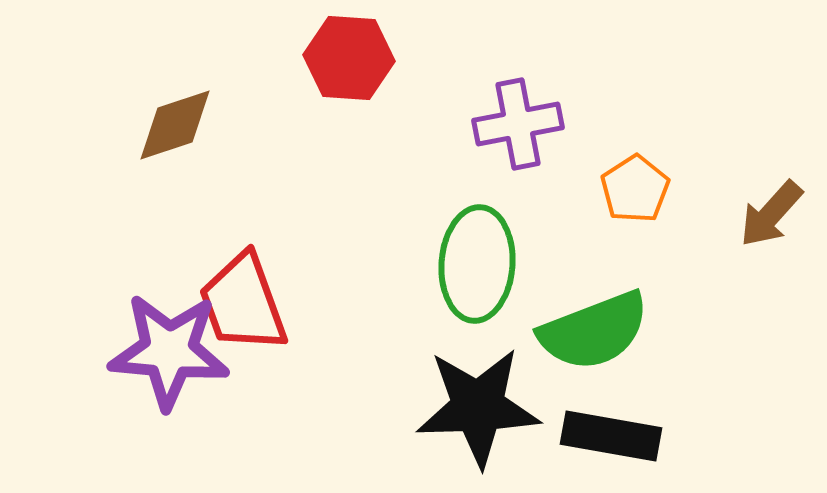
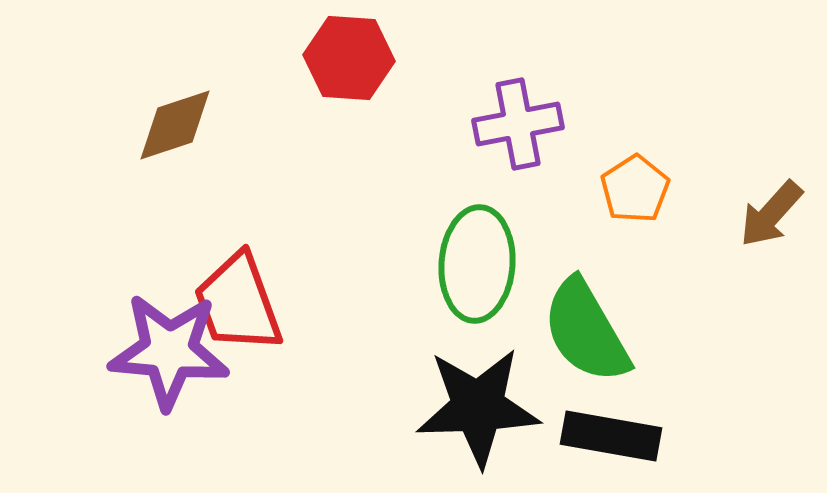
red trapezoid: moved 5 px left
green semicircle: moved 8 px left; rotated 81 degrees clockwise
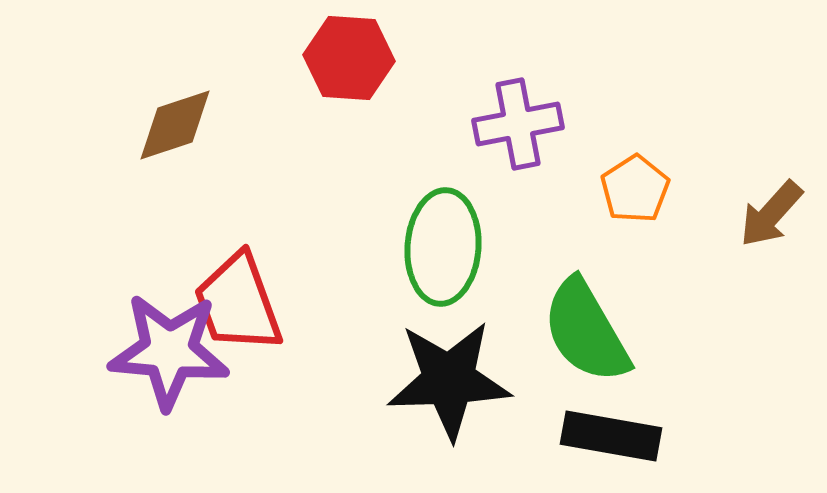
green ellipse: moved 34 px left, 17 px up
black star: moved 29 px left, 27 px up
